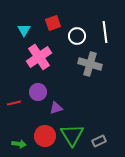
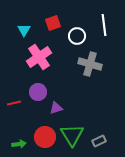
white line: moved 1 px left, 7 px up
red circle: moved 1 px down
green arrow: rotated 16 degrees counterclockwise
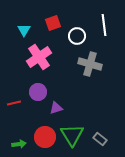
gray rectangle: moved 1 px right, 2 px up; rotated 64 degrees clockwise
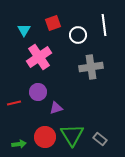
white circle: moved 1 px right, 1 px up
gray cross: moved 1 px right, 3 px down; rotated 25 degrees counterclockwise
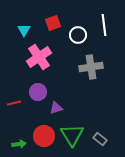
red circle: moved 1 px left, 1 px up
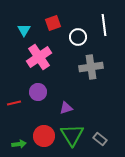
white circle: moved 2 px down
purple triangle: moved 10 px right
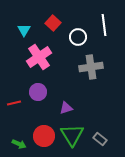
red square: rotated 28 degrees counterclockwise
green arrow: rotated 32 degrees clockwise
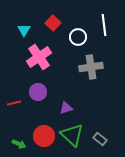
green triangle: rotated 15 degrees counterclockwise
